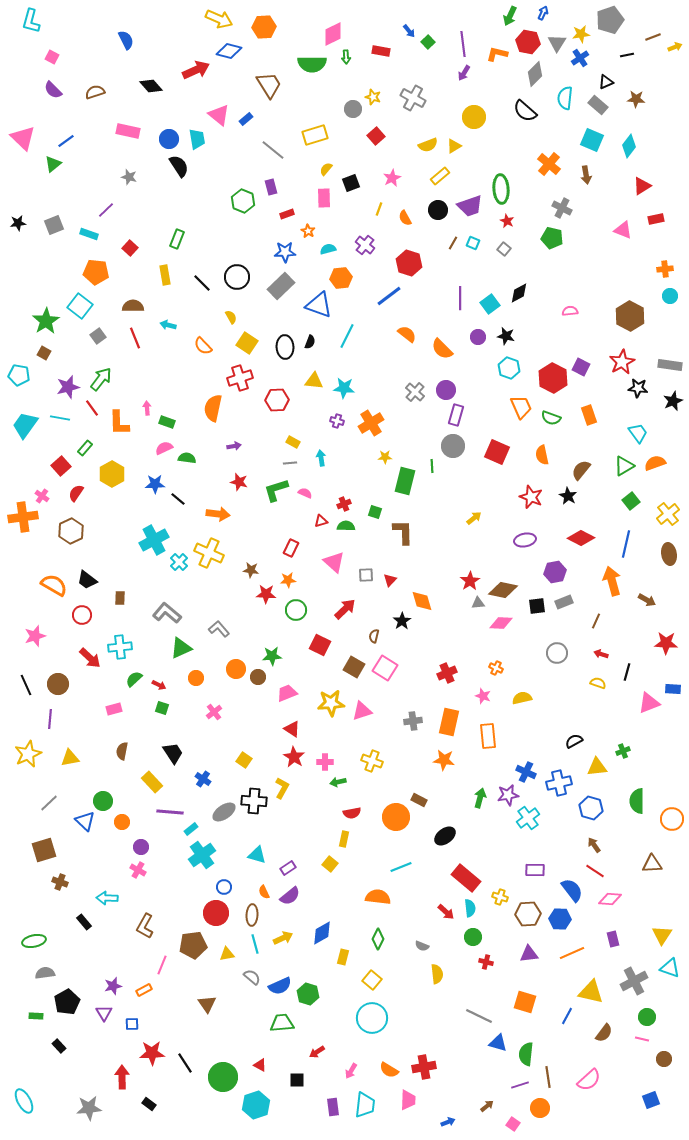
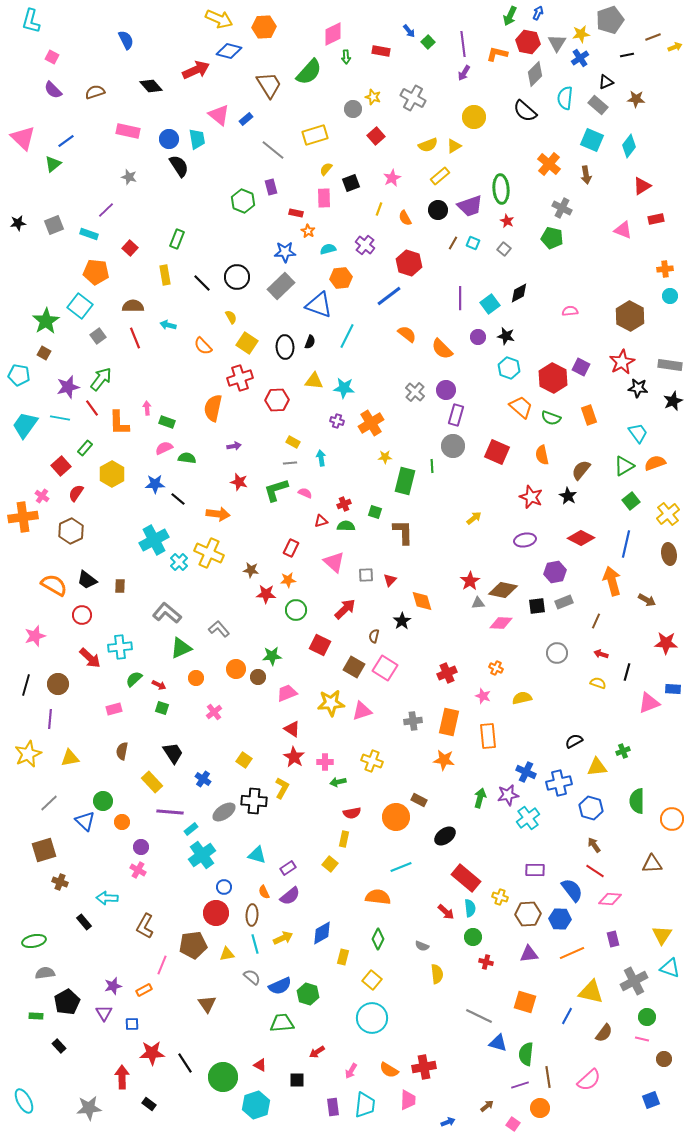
blue arrow at (543, 13): moved 5 px left
green semicircle at (312, 64): moved 3 px left, 8 px down; rotated 48 degrees counterclockwise
red rectangle at (287, 214): moved 9 px right, 1 px up; rotated 32 degrees clockwise
orange trapezoid at (521, 407): rotated 25 degrees counterclockwise
brown rectangle at (120, 598): moved 12 px up
black line at (26, 685): rotated 40 degrees clockwise
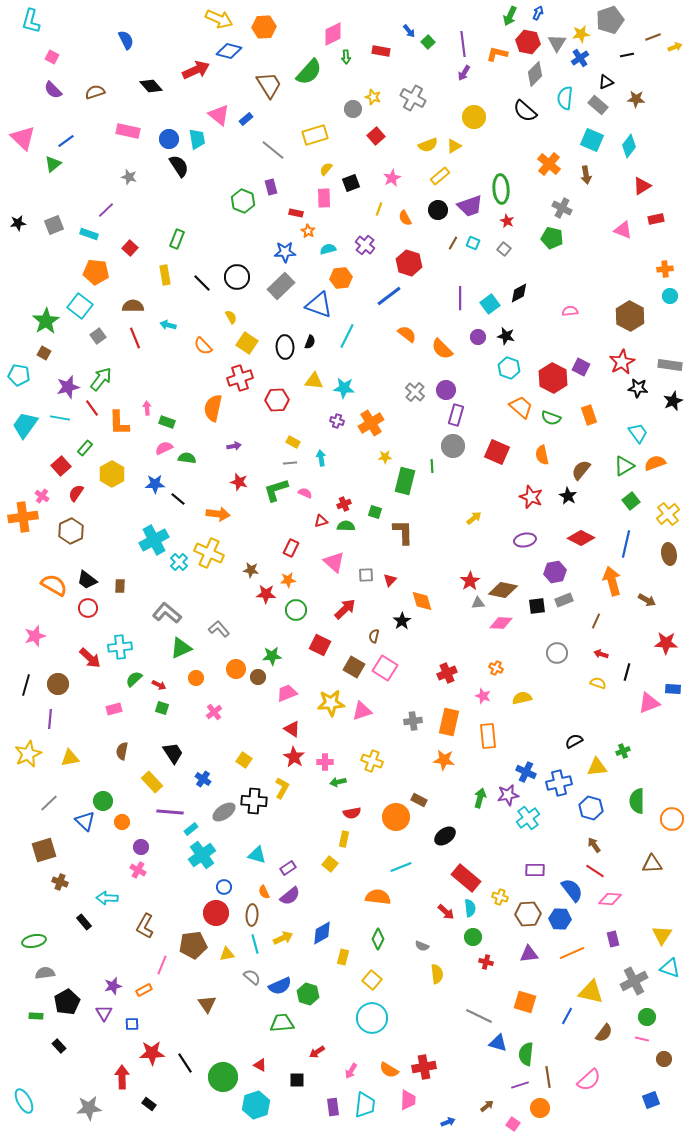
gray rectangle at (564, 602): moved 2 px up
red circle at (82, 615): moved 6 px right, 7 px up
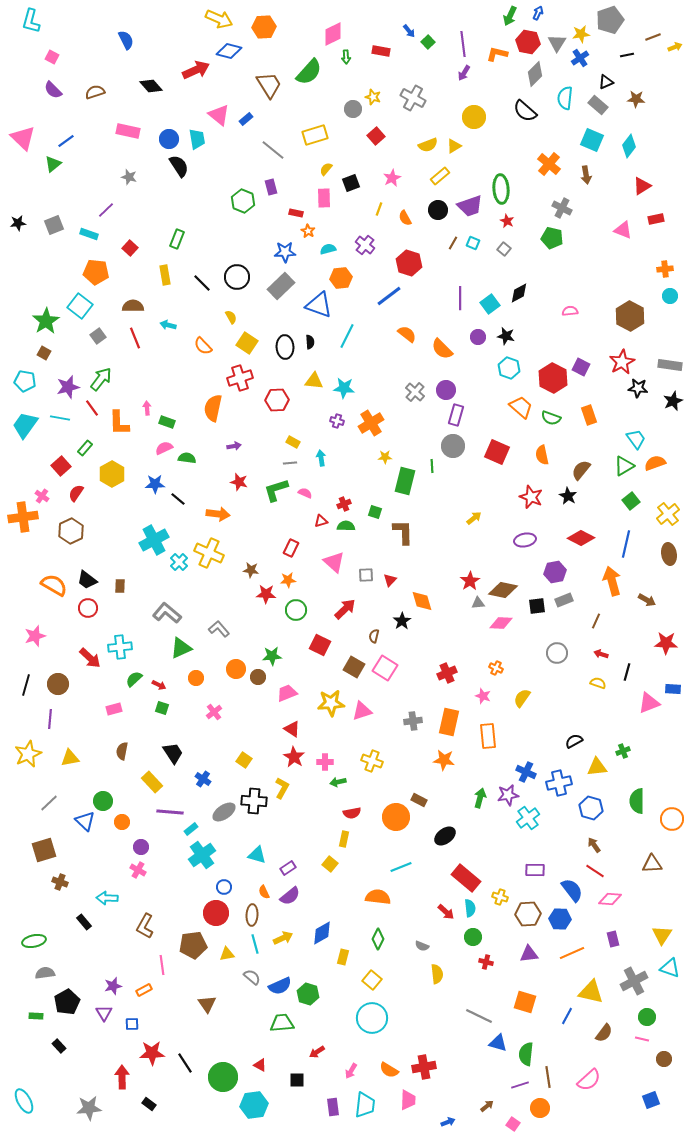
black semicircle at (310, 342): rotated 24 degrees counterclockwise
cyan pentagon at (19, 375): moved 6 px right, 6 px down
cyan trapezoid at (638, 433): moved 2 px left, 6 px down
yellow semicircle at (522, 698): rotated 42 degrees counterclockwise
pink line at (162, 965): rotated 30 degrees counterclockwise
cyan hexagon at (256, 1105): moved 2 px left; rotated 12 degrees clockwise
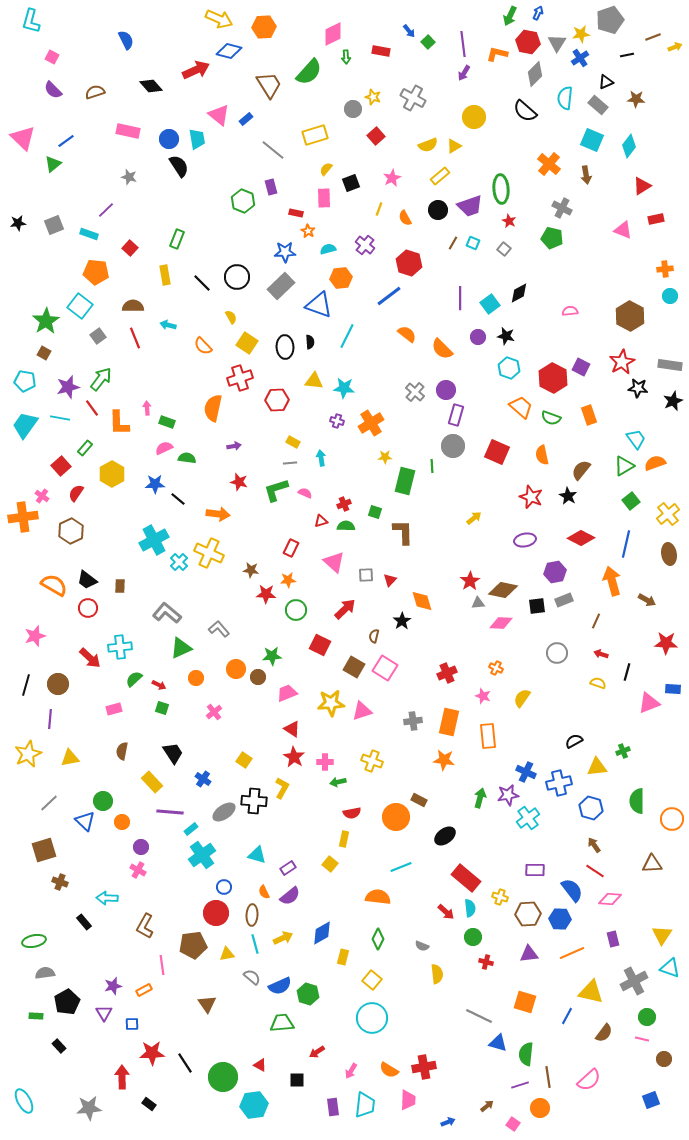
red star at (507, 221): moved 2 px right
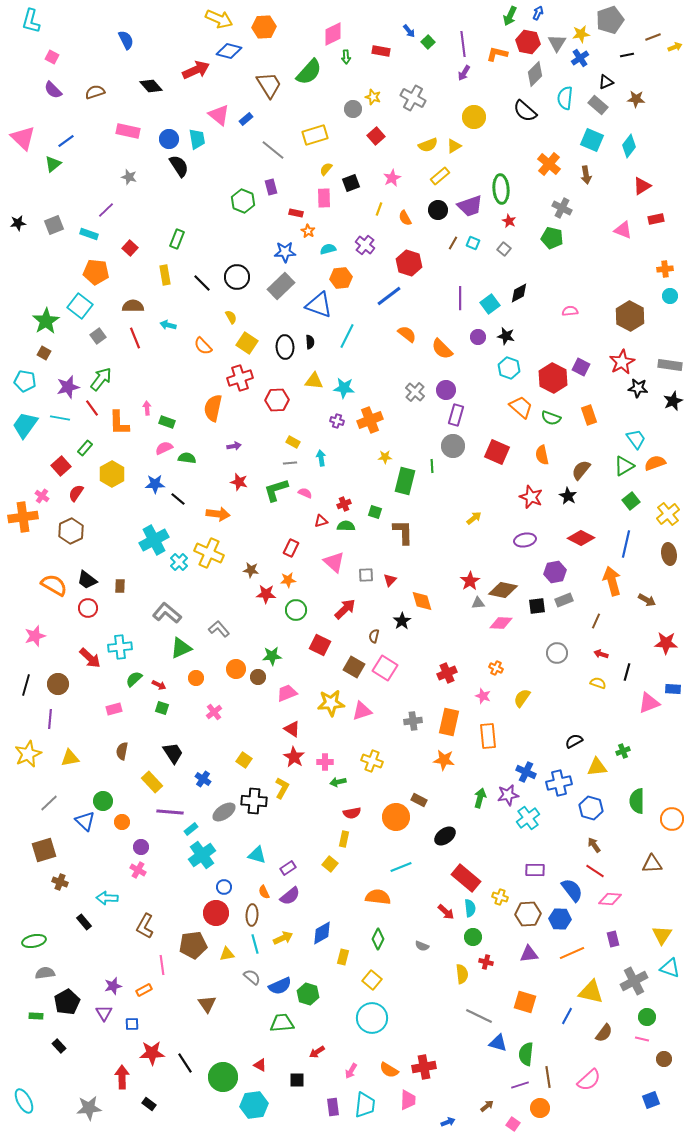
orange cross at (371, 423): moved 1 px left, 3 px up; rotated 10 degrees clockwise
yellow semicircle at (437, 974): moved 25 px right
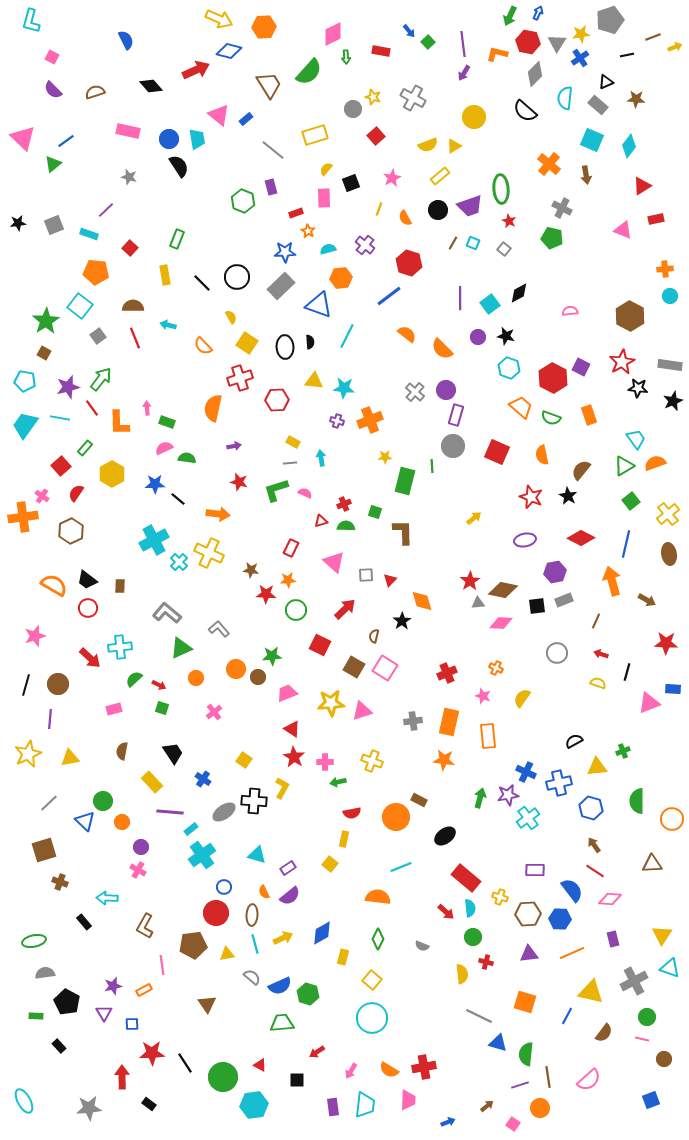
red rectangle at (296, 213): rotated 32 degrees counterclockwise
black pentagon at (67, 1002): rotated 15 degrees counterclockwise
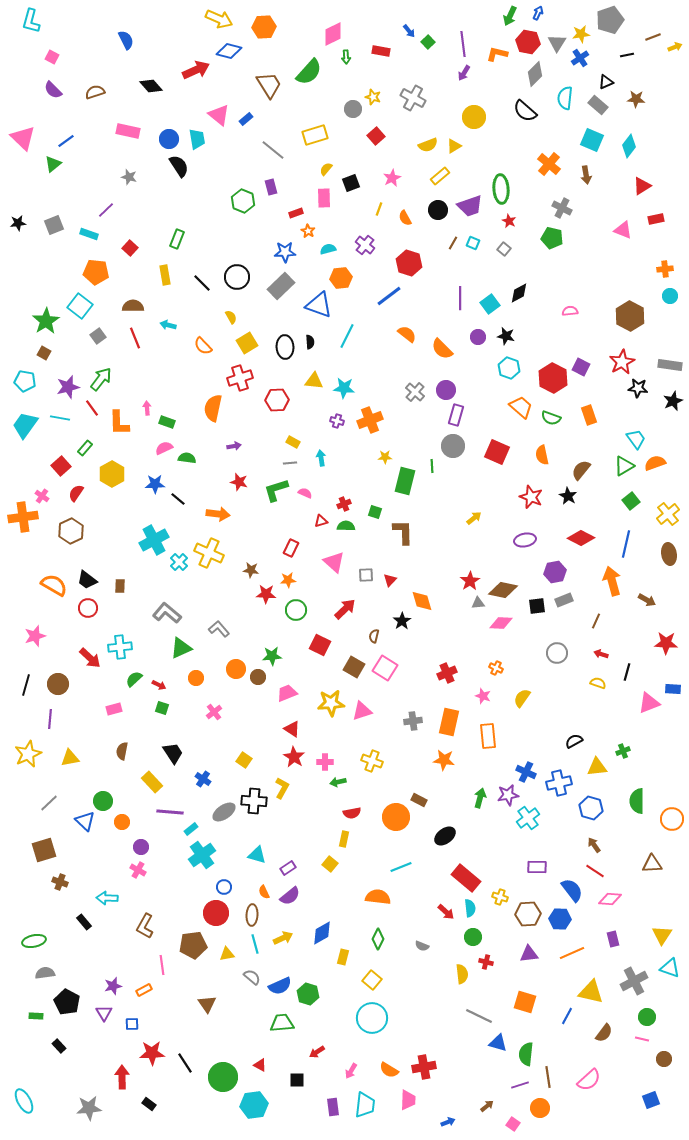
yellow square at (247, 343): rotated 25 degrees clockwise
purple rectangle at (535, 870): moved 2 px right, 3 px up
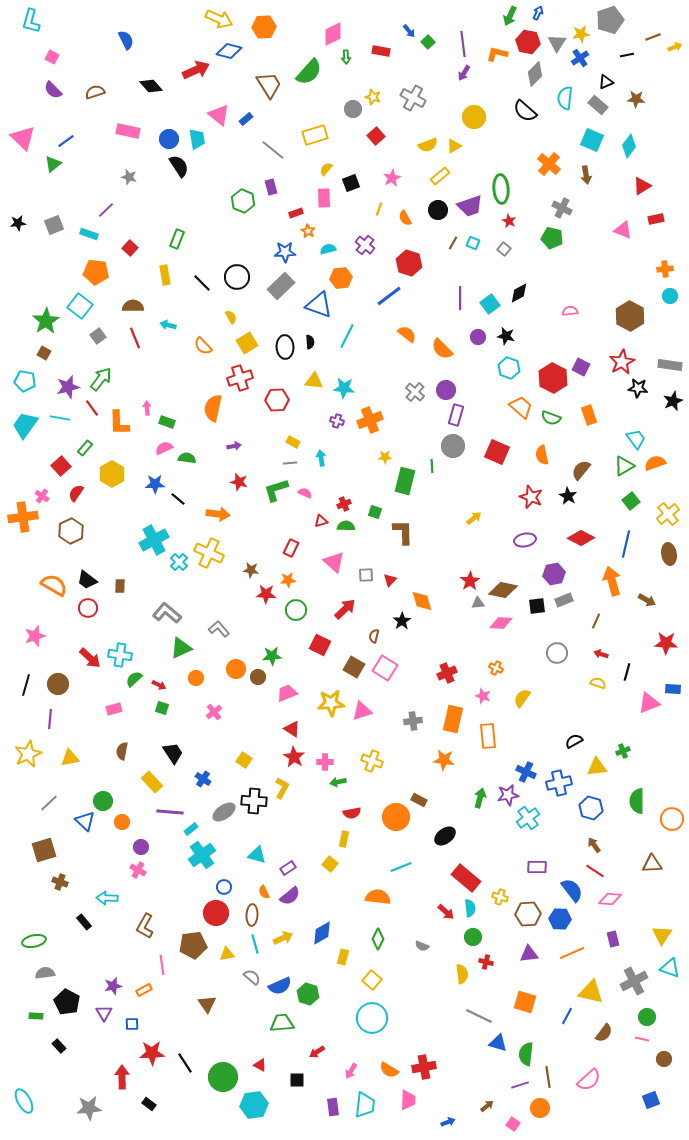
purple hexagon at (555, 572): moved 1 px left, 2 px down
cyan cross at (120, 647): moved 8 px down; rotated 15 degrees clockwise
orange rectangle at (449, 722): moved 4 px right, 3 px up
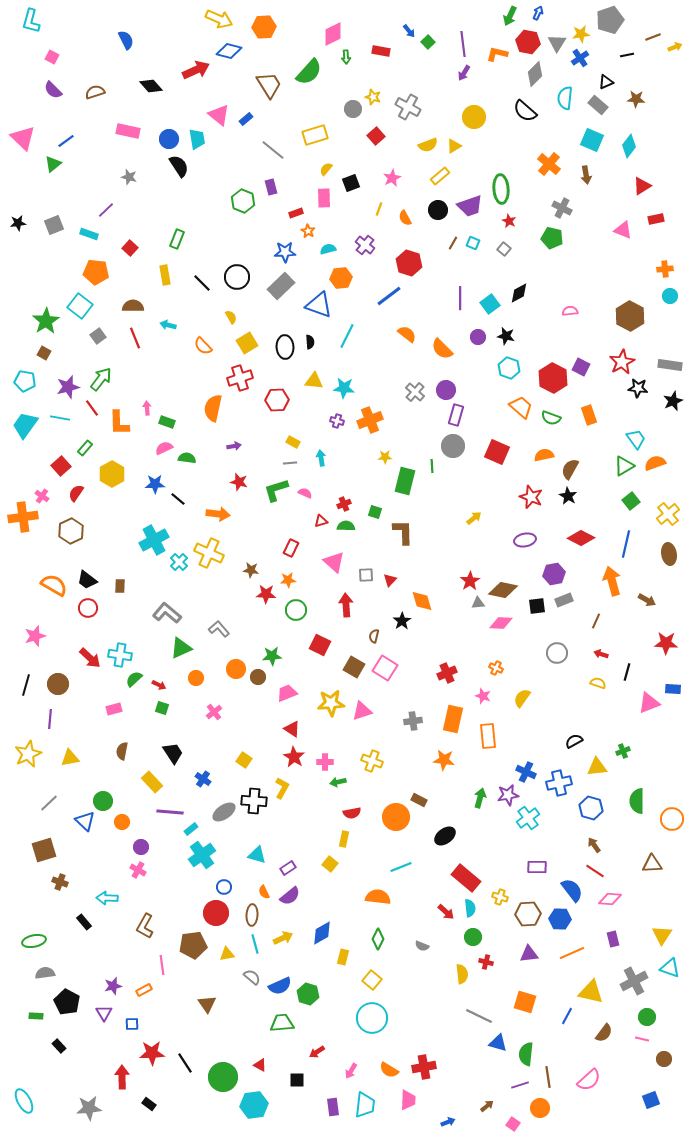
gray cross at (413, 98): moved 5 px left, 9 px down
orange semicircle at (542, 455): moved 2 px right; rotated 90 degrees clockwise
brown semicircle at (581, 470): moved 11 px left, 1 px up; rotated 10 degrees counterclockwise
red arrow at (345, 609): moved 1 px right, 4 px up; rotated 50 degrees counterclockwise
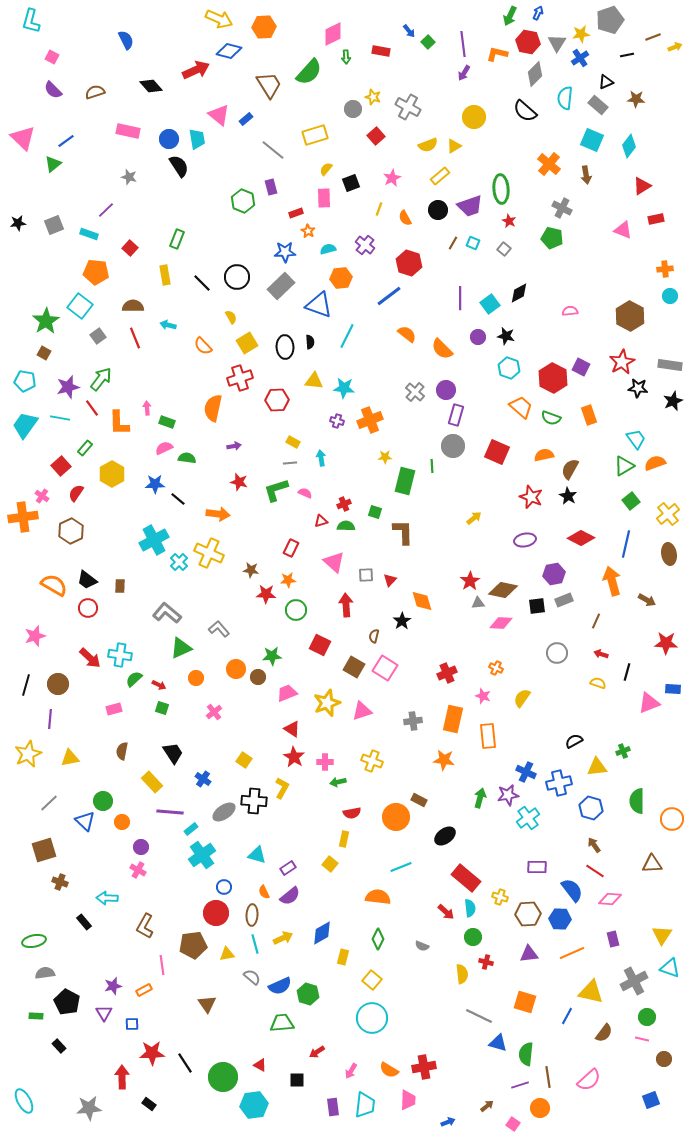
yellow star at (331, 703): moved 4 px left; rotated 16 degrees counterclockwise
